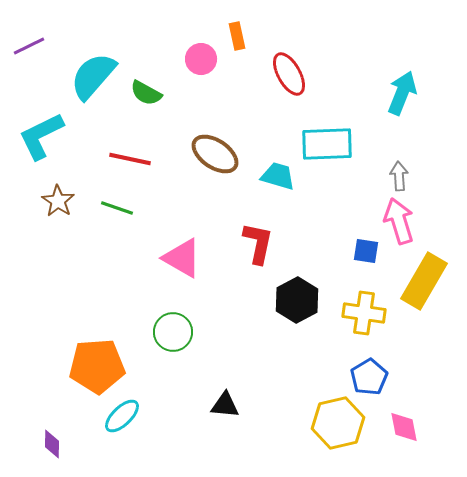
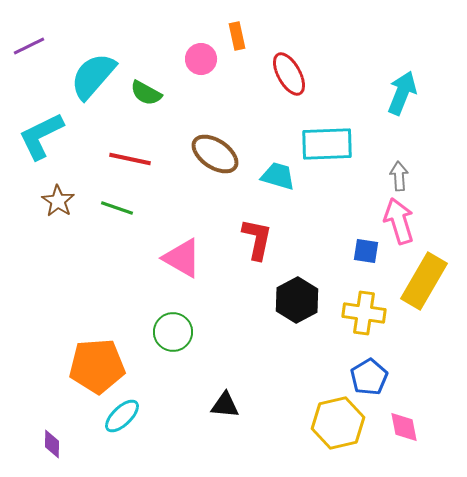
red L-shape: moved 1 px left, 4 px up
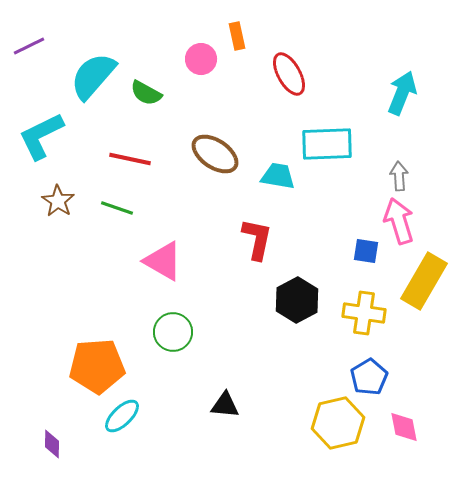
cyan trapezoid: rotated 6 degrees counterclockwise
pink triangle: moved 19 px left, 3 px down
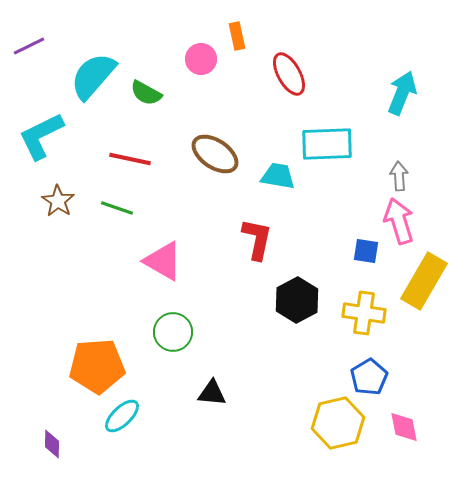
black triangle: moved 13 px left, 12 px up
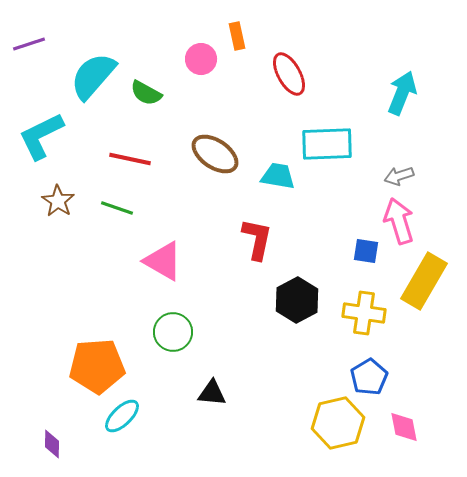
purple line: moved 2 px up; rotated 8 degrees clockwise
gray arrow: rotated 104 degrees counterclockwise
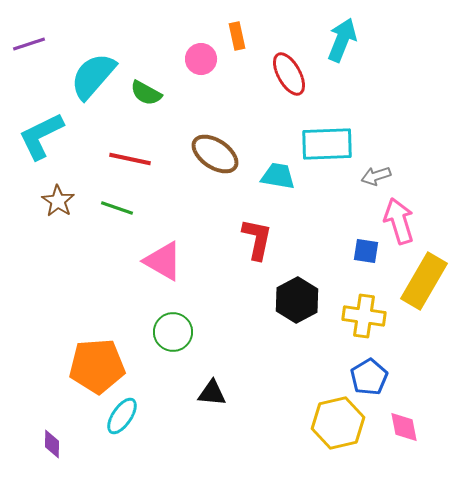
cyan arrow: moved 60 px left, 53 px up
gray arrow: moved 23 px left
yellow cross: moved 3 px down
cyan ellipse: rotated 12 degrees counterclockwise
